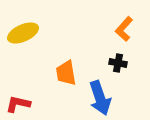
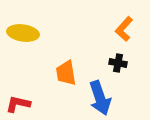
yellow ellipse: rotated 32 degrees clockwise
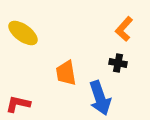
yellow ellipse: rotated 28 degrees clockwise
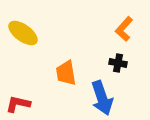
blue arrow: moved 2 px right
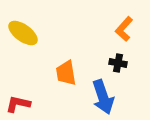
blue arrow: moved 1 px right, 1 px up
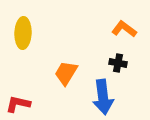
orange L-shape: rotated 85 degrees clockwise
yellow ellipse: rotated 56 degrees clockwise
orange trapezoid: rotated 40 degrees clockwise
blue arrow: rotated 12 degrees clockwise
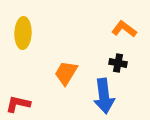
blue arrow: moved 1 px right, 1 px up
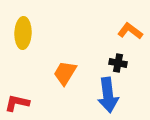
orange L-shape: moved 6 px right, 2 px down
orange trapezoid: moved 1 px left
blue arrow: moved 4 px right, 1 px up
red L-shape: moved 1 px left, 1 px up
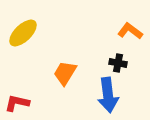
yellow ellipse: rotated 44 degrees clockwise
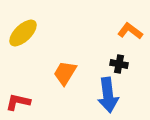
black cross: moved 1 px right, 1 px down
red L-shape: moved 1 px right, 1 px up
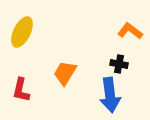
yellow ellipse: moved 1 px left, 1 px up; rotated 20 degrees counterclockwise
blue arrow: moved 2 px right
red L-shape: moved 3 px right, 12 px up; rotated 90 degrees counterclockwise
